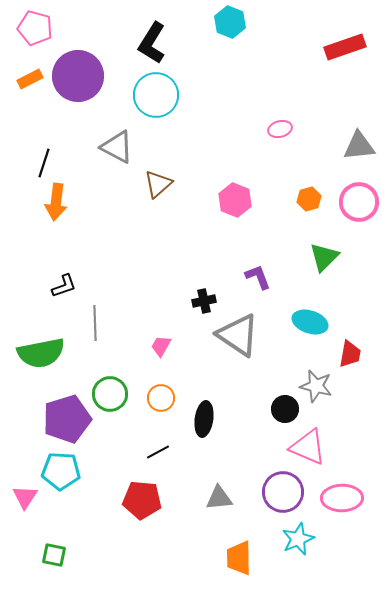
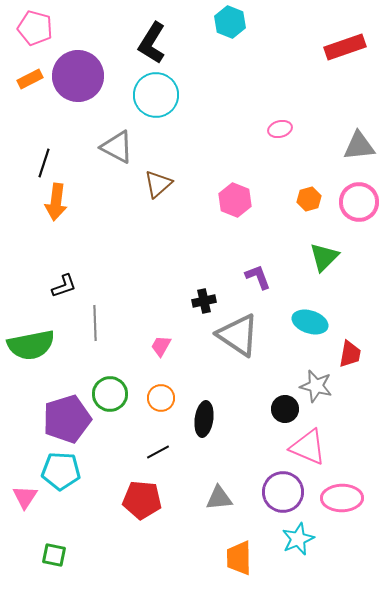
green semicircle at (41, 353): moved 10 px left, 8 px up
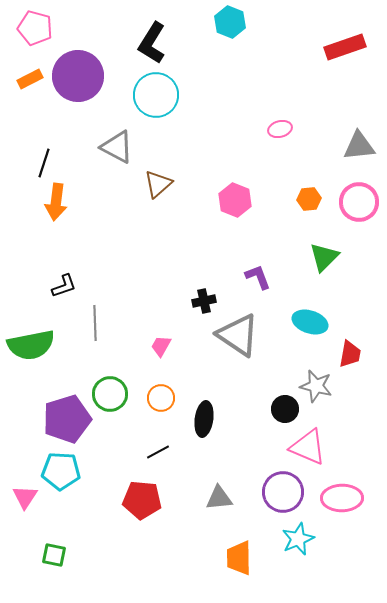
orange hexagon at (309, 199): rotated 10 degrees clockwise
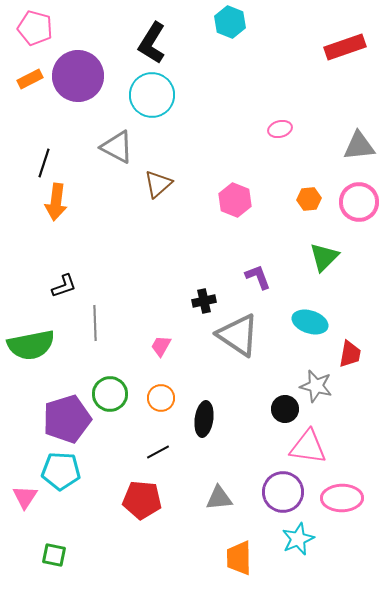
cyan circle at (156, 95): moved 4 px left
pink triangle at (308, 447): rotated 15 degrees counterclockwise
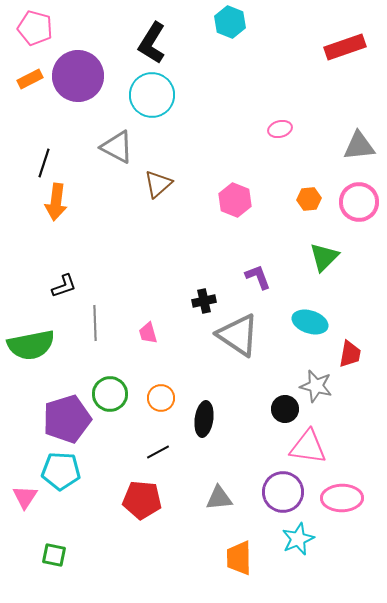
pink trapezoid at (161, 346): moved 13 px left, 13 px up; rotated 45 degrees counterclockwise
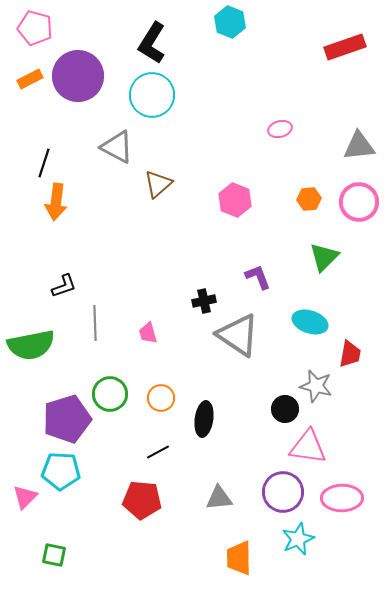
pink triangle at (25, 497): rotated 12 degrees clockwise
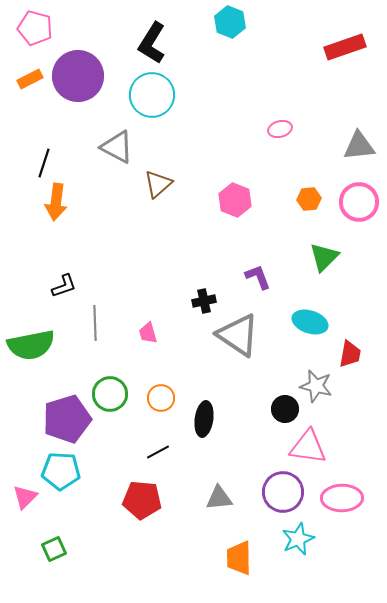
green square at (54, 555): moved 6 px up; rotated 35 degrees counterclockwise
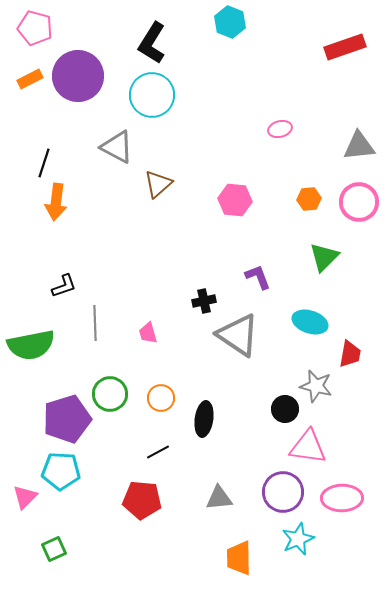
pink hexagon at (235, 200): rotated 16 degrees counterclockwise
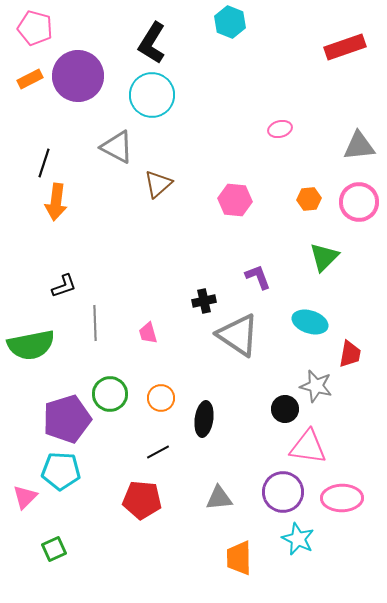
cyan star at (298, 539): rotated 24 degrees counterclockwise
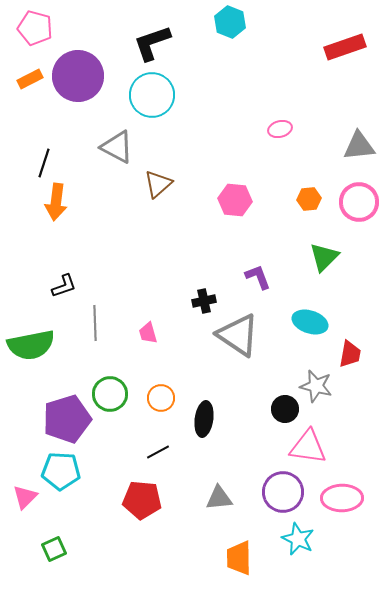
black L-shape at (152, 43): rotated 39 degrees clockwise
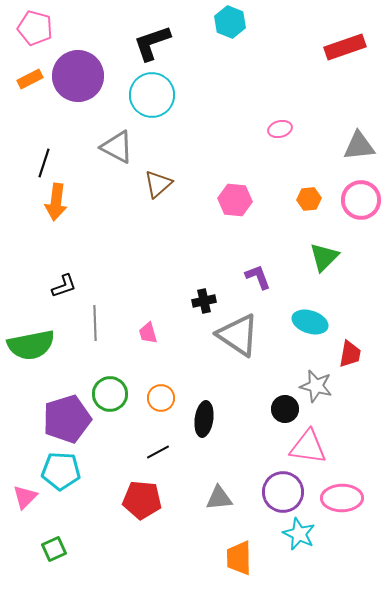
pink circle at (359, 202): moved 2 px right, 2 px up
cyan star at (298, 539): moved 1 px right, 5 px up
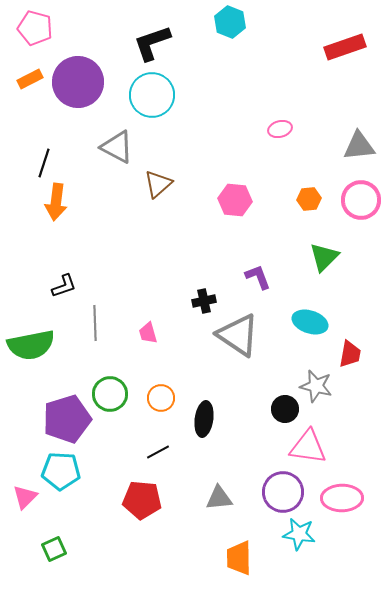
purple circle at (78, 76): moved 6 px down
cyan star at (299, 534): rotated 16 degrees counterclockwise
